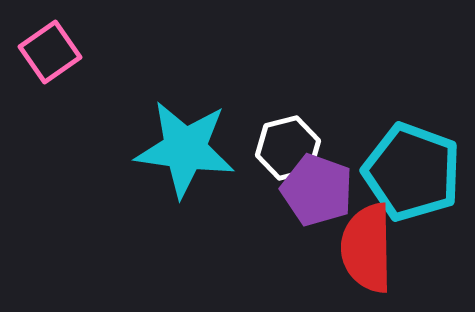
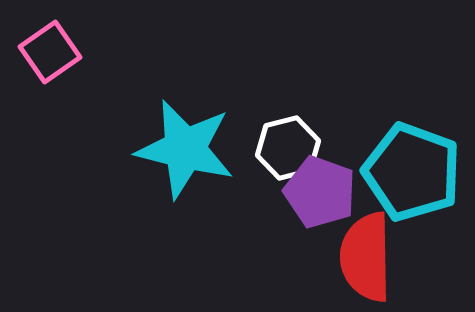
cyan star: rotated 6 degrees clockwise
purple pentagon: moved 3 px right, 2 px down
red semicircle: moved 1 px left, 9 px down
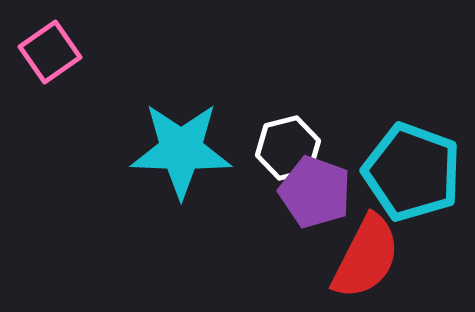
cyan star: moved 4 px left, 1 px down; rotated 12 degrees counterclockwise
purple pentagon: moved 5 px left
red semicircle: rotated 152 degrees counterclockwise
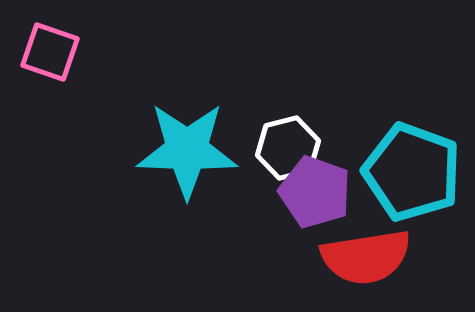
pink square: rotated 36 degrees counterclockwise
cyan star: moved 6 px right
red semicircle: rotated 54 degrees clockwise
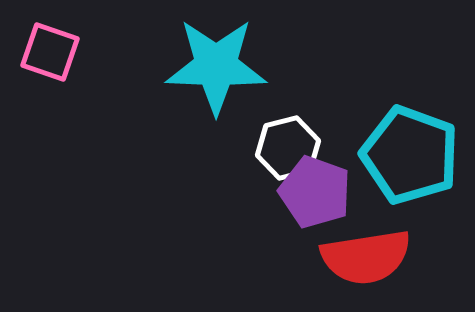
cyan star: moved 29 px right, 84 px up
cyan pentagon: moved 2 px left, 17 px up
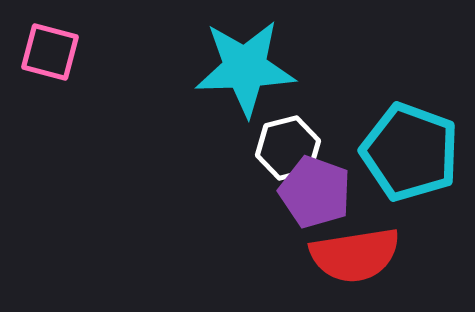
pink square: rotated 4 degrees counterclockwise
cyan star: moved 29 px right, 2 px down; rotated 4 degrees counterclockwise
cyan pentagon: moved 3 px up
red semicircle: moved 11 px left, 2 px up
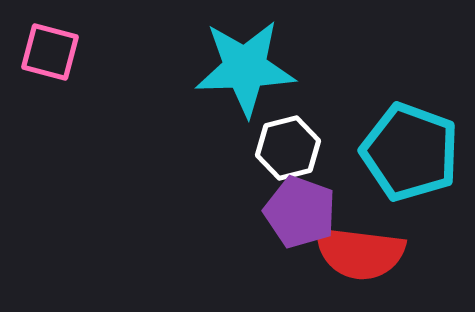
purple pentagon: moved 15 px left, 20 px down
red semicircle: moved 5 px right, 2 px up; rotated 16 degrees clockwise
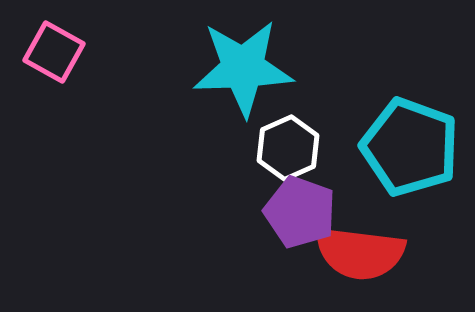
pink square: moved 4 px right; rotated 14 degrees clockwise
cyan star: moved 2 px left
white hexagon: rotated 10 degrees counterclockwise
cyan pentagon: moved 5 px up
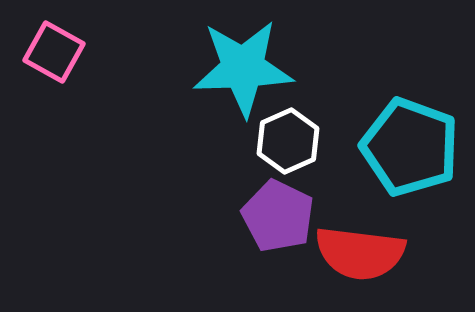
white hexagon: moved 7 px up
purple pentagon: moved 22 px left, 4 px down; rotated 6 degrees clockwise
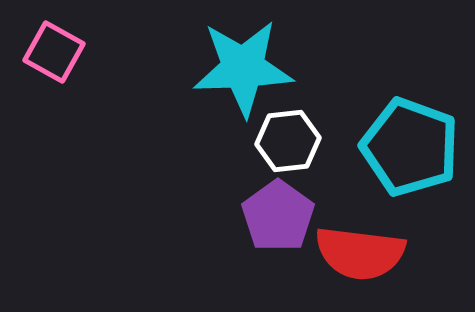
white hexagon: rotated 18 degrees clockwise
purple pentagon: rotated 10 degrees clockwise
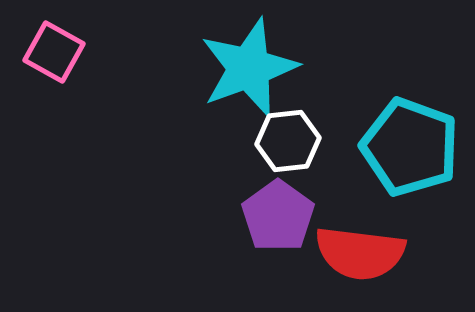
cyan star: moved 6 px right; rotated 18 degrees counterclockwise
